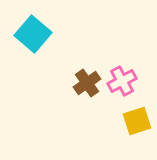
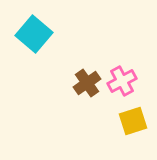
cyan square: moved 1 px right
yellow square: moved 4 px left
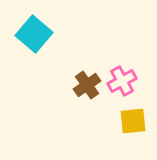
brown cross: moved 2 px down
yellow square: rotated 12 degrees clockwise
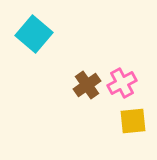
pink cross: moved 2 px down
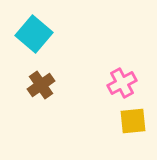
brown cross: moved 46 px left
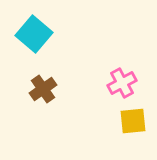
brown cross: moved 2 px right, 4 px down
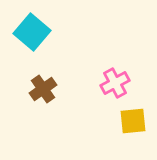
cyan square: moved 2 px left, 2 px up
pink cross: moved 7 px left
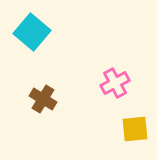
brown cross: moved 10 px down; rotated 24 degrees counterclockwise
yellow square: moved 2 px right, 8 px down
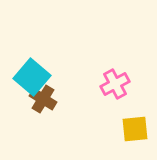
cyan square: moved 45 px down
pink cross: moved 1 px down
